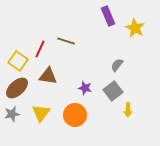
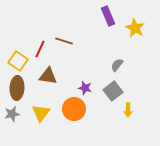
brown line: moved 2 px left
brown ellipse: rotated 45 degrees counterclockwise
orange circle: moved 1 px left, 6 px up
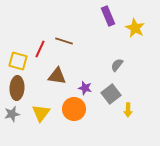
yellow square: rotated 18 degrees counterclockwise
brown triangle: moved 9 px right
gray square: moved 2 px left, 3 px down
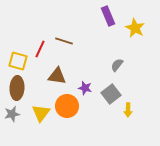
orange circle: moved 7 px left, 3 px up
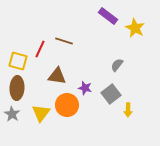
purple rectangle: rotated 30 degrees counterclockwise
orange circle: moved 1 px up
gray star: rotated 28 degrees counterclockwise
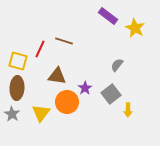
purple star: rotated 24 degrees clockwise
orange circle: moved 3 px up
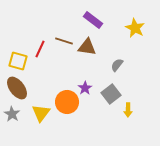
purple rectangle: moved 15 px left, 4 px down
brown triangle: moved 30 px right, 29 px up
brown ellipse: rotated 40 degrees counterclockwise
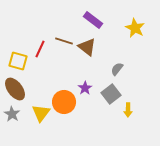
brown triangle: rotated 30 degrees clockwise
gray semicircle: moved 4 px down
brown ellipse: moved 2 px left, 1 px down
orange circle: moved 3 px left
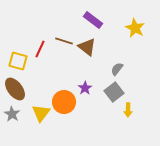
gray square: moved 3 px right, 2 px up
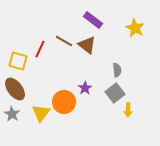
brown line: rotated 12 degrees clockwise
brown triangle: moved 2 px up
gray semicircle: moved 1 px down; rotated 136 degrees clockwise
gray square: moved 1 px right, 1 px down
